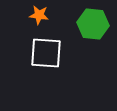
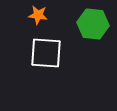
orange star: moved 1 px left
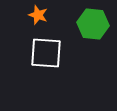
orange star: rotated 12 degrees clockwise
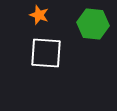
orange star: moved 1 px right
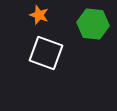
white square: rotated 16 degrees clockwise
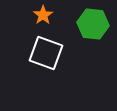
orange star: moved 4 px right; rotated 18 degrees clockwise
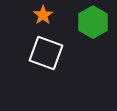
green hexagon: moved 2 px up; rotated 24 degrees clockwise
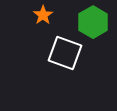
white square: moved 19 px right
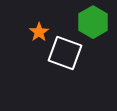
orange star: moved 4 px left, 17 px down
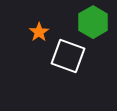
white square: moved 3 px right, 3 px down
